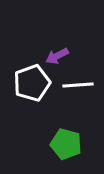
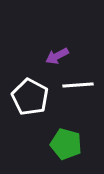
white pentagon: moved 2 px left, 14 px down; rotated 24 degrees counterclockwise
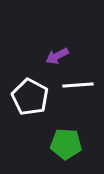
green pentagon: rotated 12 degrees counterclockwise
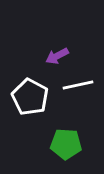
white line: rotated 8 degrees counterclockwise
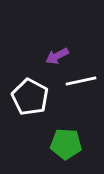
white line: moved 3 px right, 4 px up
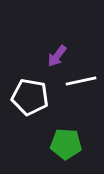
purple arrow: rotated 25 degrees counterclockwise
white pentagon: rotated 18 degrees counterclockwise
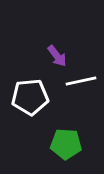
purple arrow: rotated 75 degrees counterclockwise
white pentagon: rotated 15 degrees counterclockwise
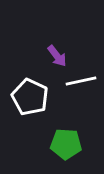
white pentagon: rotated 30 degrees clockwise
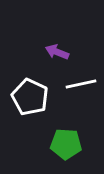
purple arrow: moved 4 px up; rotated 150 degrees clockwise
white line: moved 3 px down
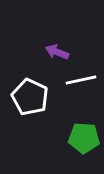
white line: moved 4 px up
green pentagon: moved 18 px right, 6 px up
